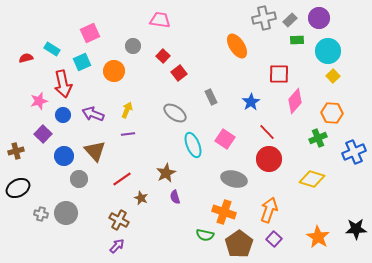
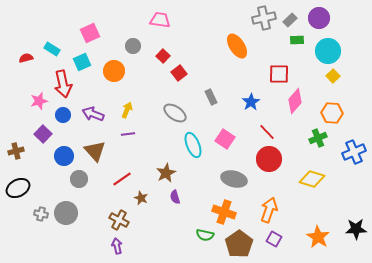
purple square at (274, 239): rotated 14 degrees counterclockwise
purple arrow at (117, 246): rotated 56 degrees counterclockwise
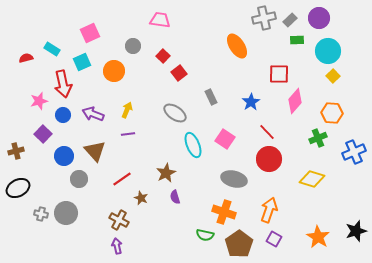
black star at (356, 229): moved 2 px down; rotated 15 degrees counterclockwise
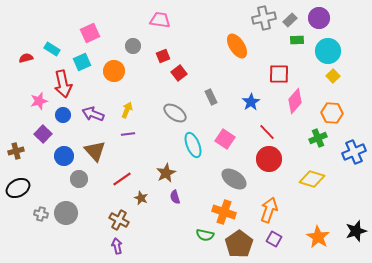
red square at (163, 56): rotated 24 degrees clockwise
gray ellipse at (234, 179): rotated 20 degrees clockwise
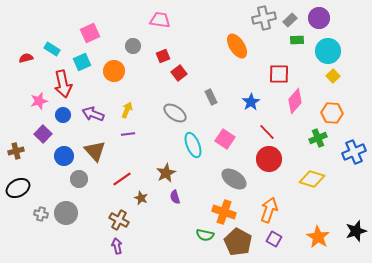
brown pentagon at (239, 244): moved 1 px left, 2 px up; rotated 8 degrees counterclockwise
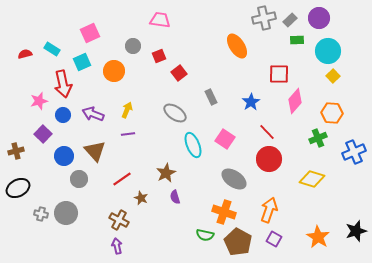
red square at (163, 56): moved 4 px left
red semicircle at (26, 58): moved 1 px left, 4 px up
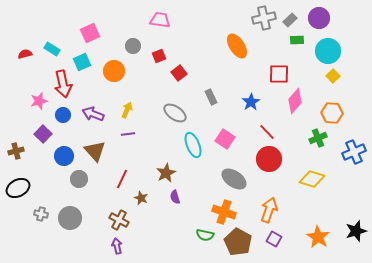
red line at (122, 179): rotated 30 degrees counterclockwise
gray circle at (66, 213): moved 4 px right, 5 px down
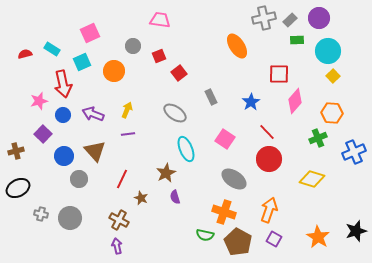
cyan ellipse at (193, 145): moved 7 px left, 4 px down
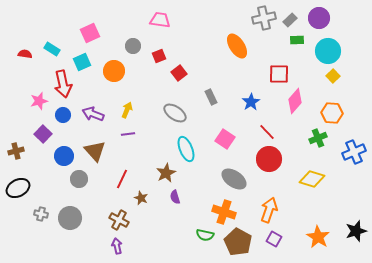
red semicircle at (25, 54): rotated 24 degrees clockwise
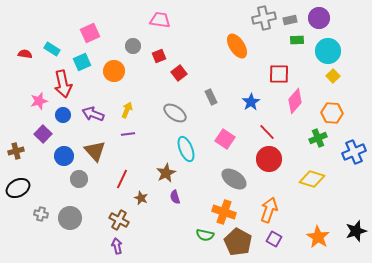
gray rectangle at (290, 20): rotated 32 degrees clockwise
